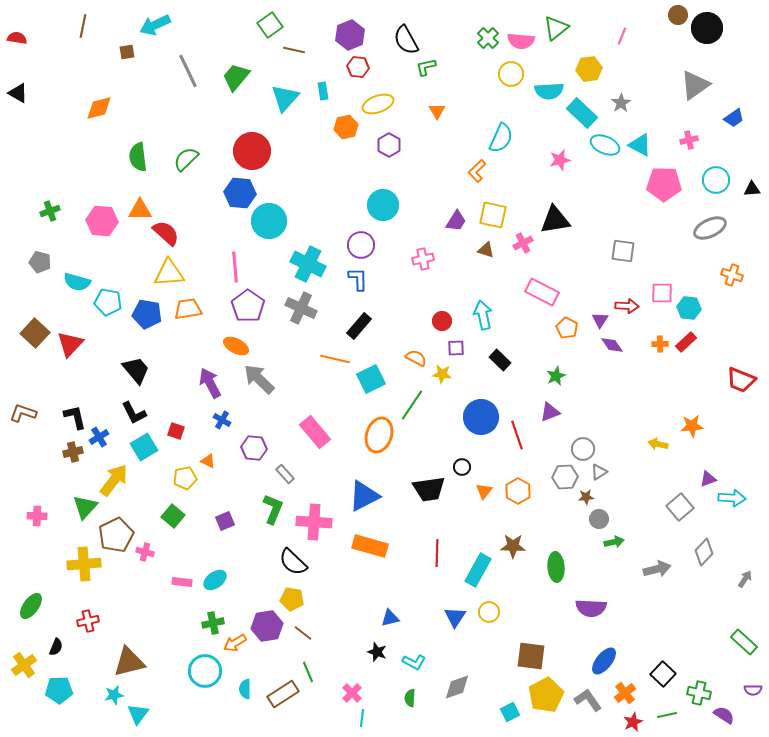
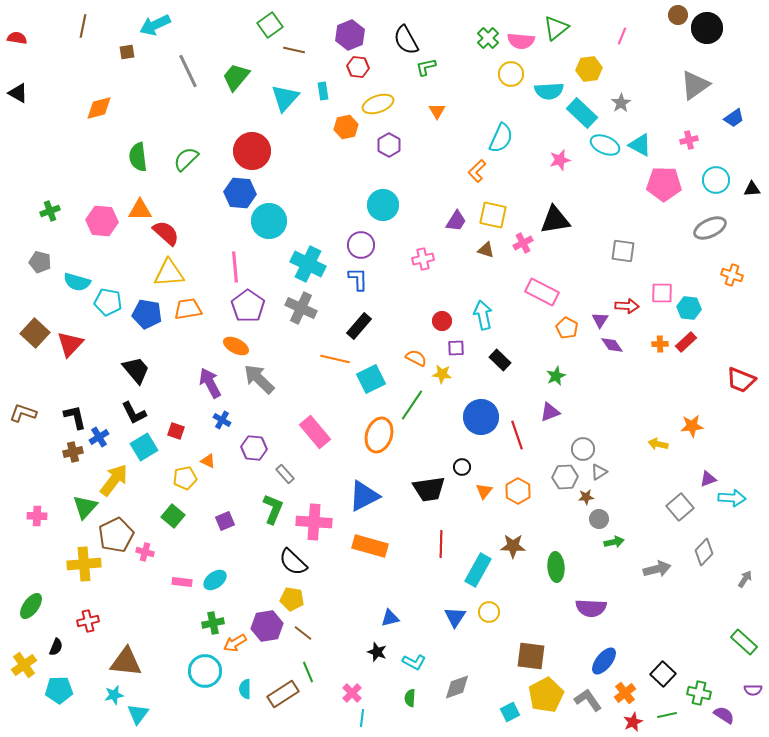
red line at (437, 553): moved 4 px right, 9 px up
brown triangle at (129, 662): moved 3 px left; rotated 20 degrees clockwise
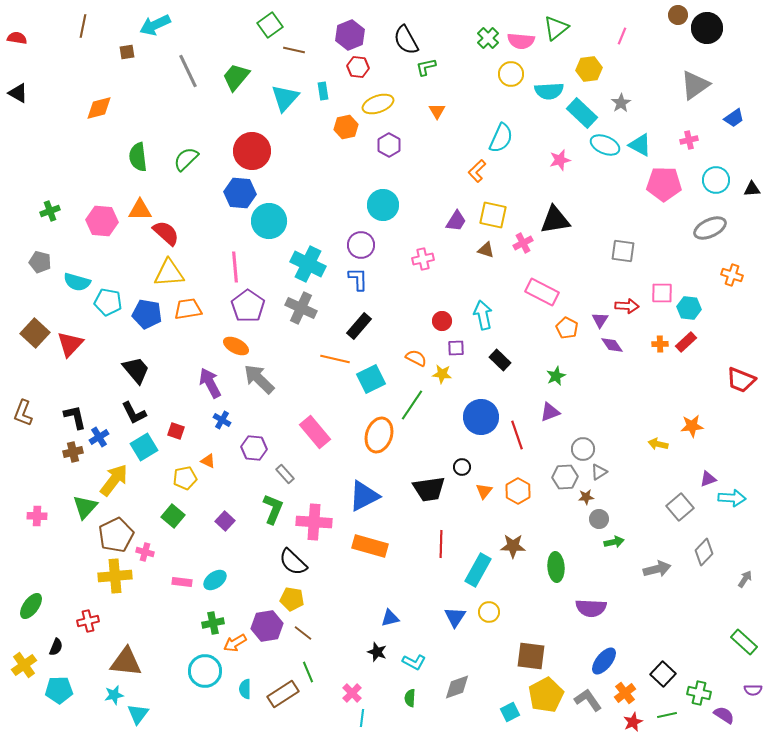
brown L-shape at (23, 413): rotated 88 degrees counterclockwise
purple square at (225, 521): rotated 24 degrees counterclockwise
yellow cross at (84, 564): moved 31 px right, 12 px down
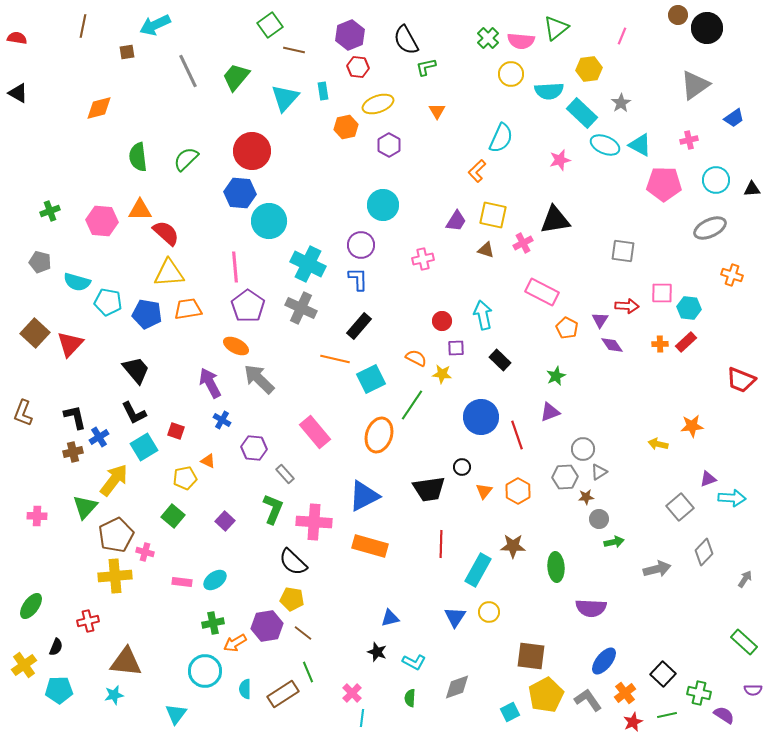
cyan triangle at (138, 714): moved 38 px right
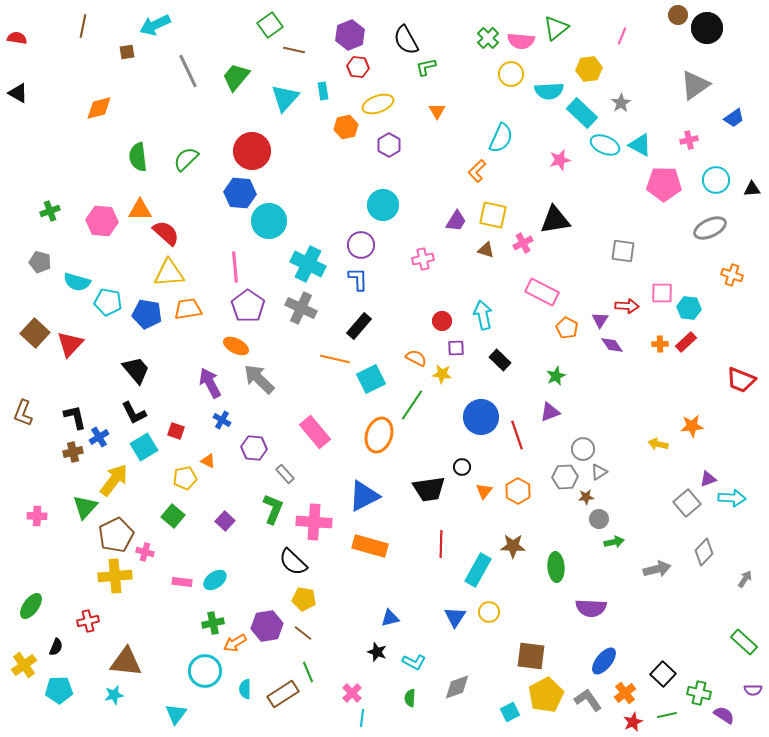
gray square at (680, 507): moved 7 px right, 4 px up
yellow pentagon at (292, 599): moved 12 px right
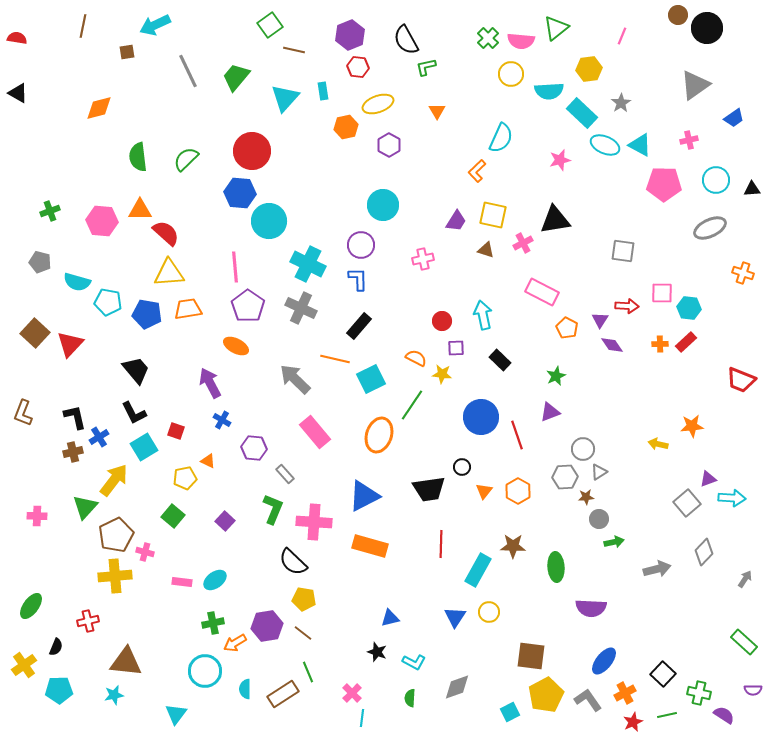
orange cross at (732, 275): moved 11 px right, 2 px up
gray arrow at (259, 379): moved 36 px right
orange cross at (625, 693): rotated 10 degrees clockwise
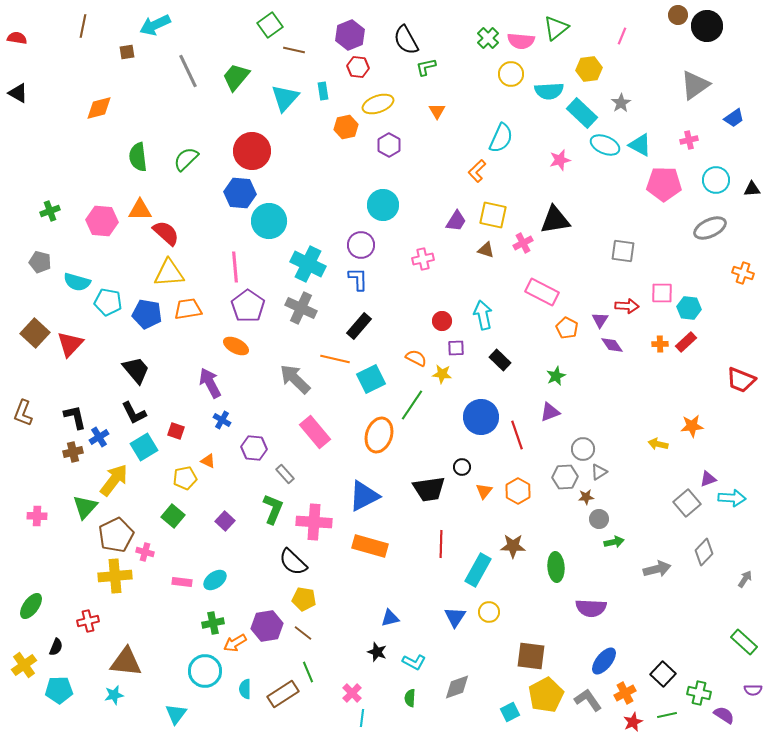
black circle at (707, 28): moved 2 px up
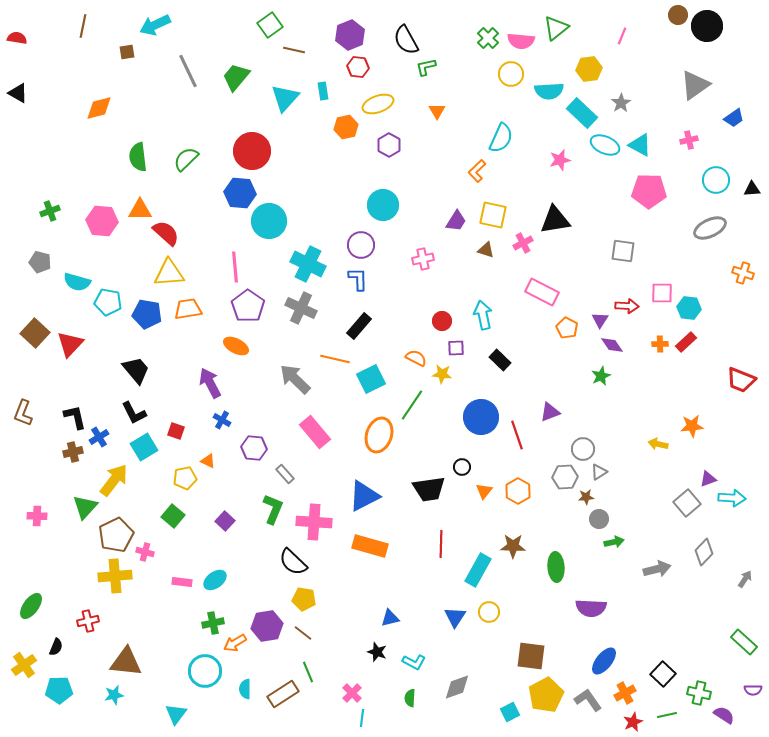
pink pentagon at (664, 184): moved 15 px left, 7 px down
green star at (556, 376): moved 45 px right
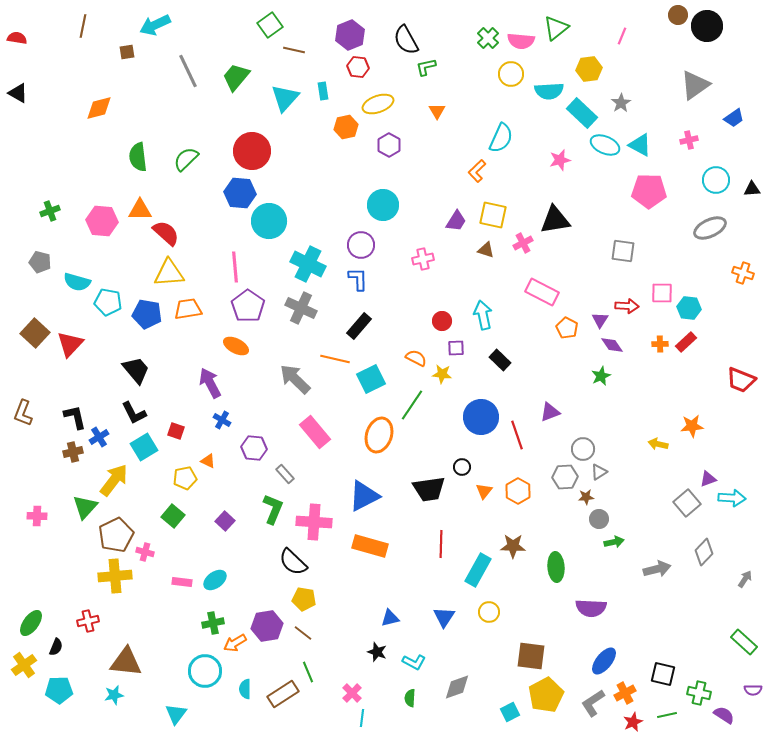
green ellipse at (31, 606): moved 17 px down
blue triangle at (455, 617): moved 11 px left
black square at (663, 674): rotated 30 degrees counterclockwise
gray L-shape at (588, 700): moved 5 px right, 3 px down; rotated 88 degrees counterclockwise
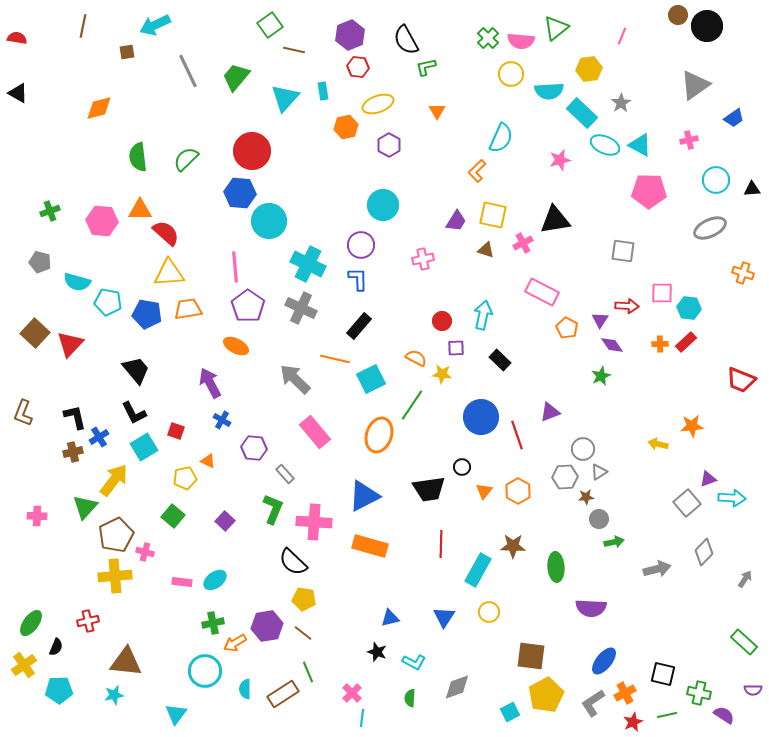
cyan arrow at (483, 315): rotated 24 degrees clockwise
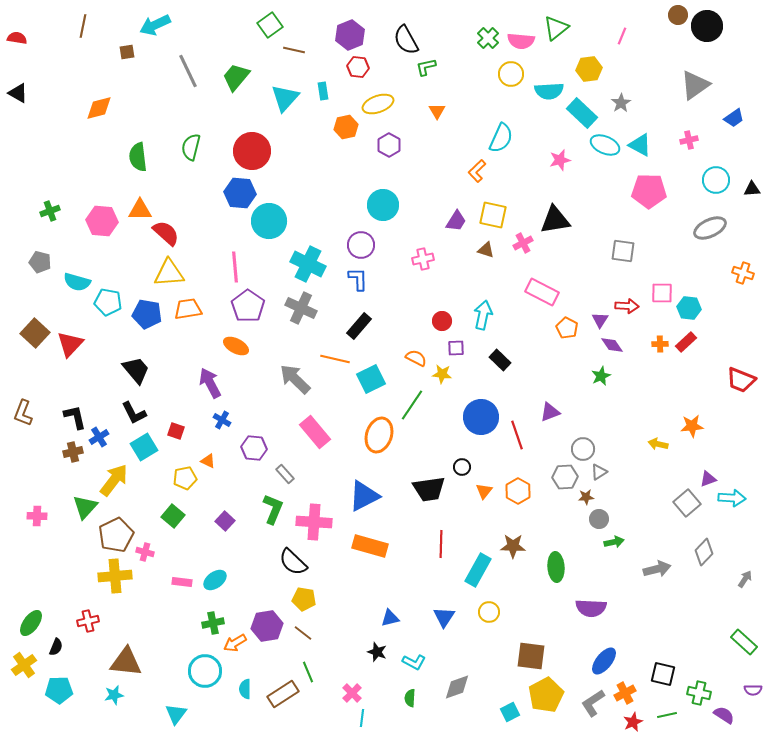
green semicircle at (186, 159): moved 5 px right, 12 px up; rotated 32 degrees counterclockwise
